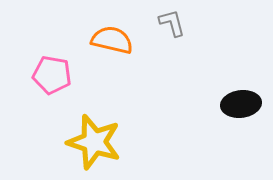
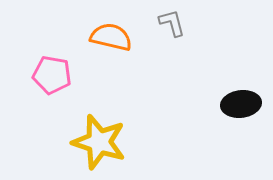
orange semicircle: moved 1 px left, 3 px up
yellow star: moved 5 px right
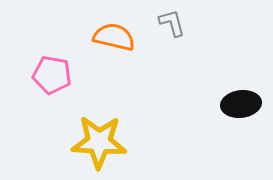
orange semicircle: moved 3 px right
yellow star: rotated 14 degrees counterclockwise
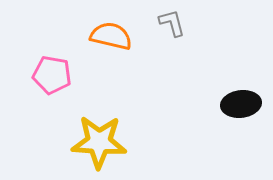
orange semicircle: moved 3 px left, 1 px up
